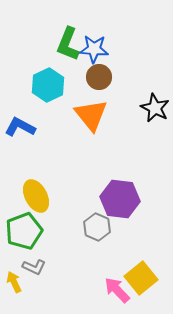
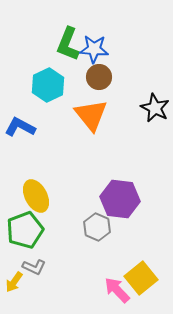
green pentagon: moved 1 px right, 1 px up
yellow arrow: rotated 120 degrees counterclockwise
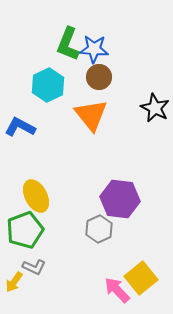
gray hexagon: moved 2 px right, 2 px down; rotated 12 degrees clockwise
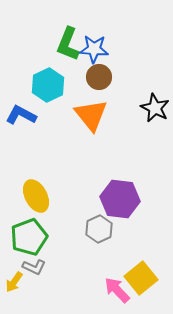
blue L-shape: moved 1 px right, 12 px up
green pentagon: moved 4 px right, 7 px down
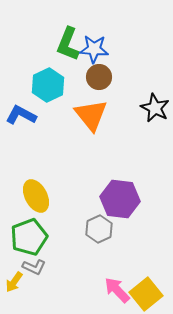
yellow square: moved 5 px right, 16 px down
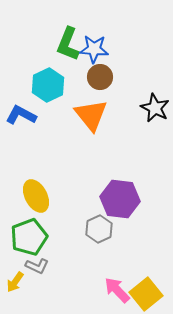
brown circle: moved 1 px right
gray L-shape: moved 3 px right, 1 px up
yellow arrow: moved 1 px right
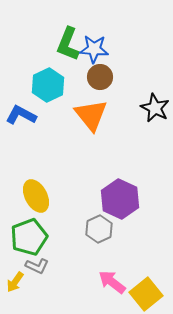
purple hexagon: rotated 18 degrees clockwise
pink arrow: moved 5 px left, 8 px up; rotated 8 degrees counterclockwise
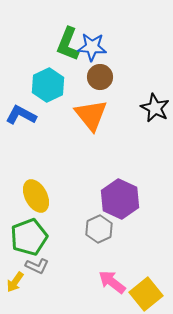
blue star: moved 2 px left, 2 px up
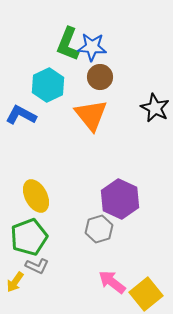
gray hexagon: rotated 8 degrees clockwise
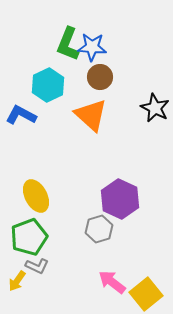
orange triangle: rotated 9 degrees counterclockwise
yellow arrow: moved 2 px right, 1 px up
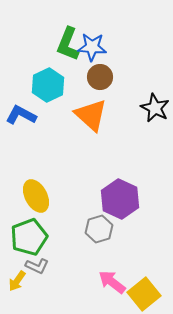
yellow square: moved 2 px left
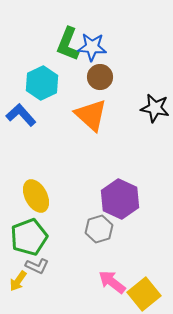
cyan hexagon: moved 6 px left, 2 px up
black star: rotated 16 degrees counterclockwise
blue L-shape: rotated 20 degrees clockwise
yellow arrow: moved 1 px right
